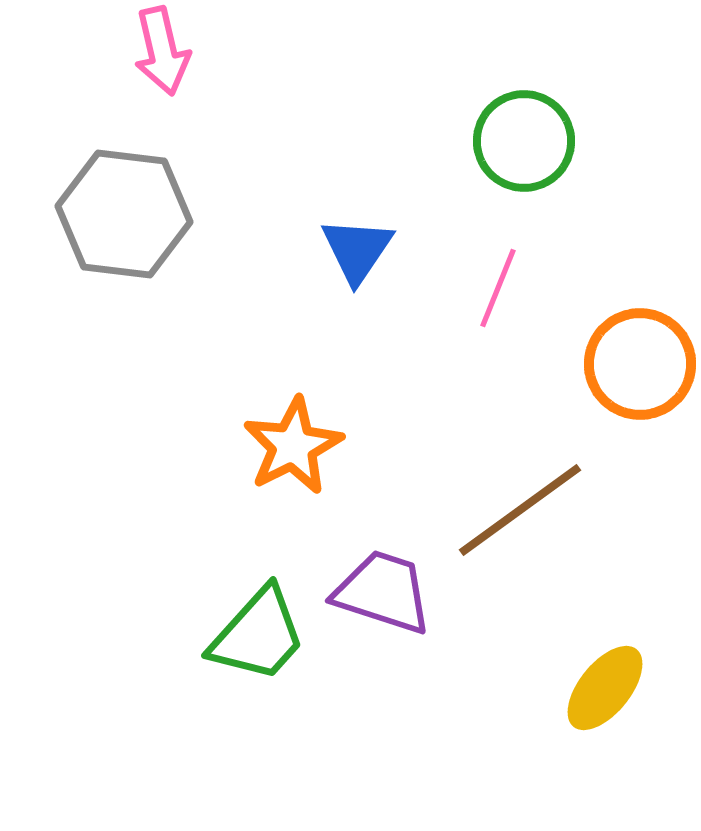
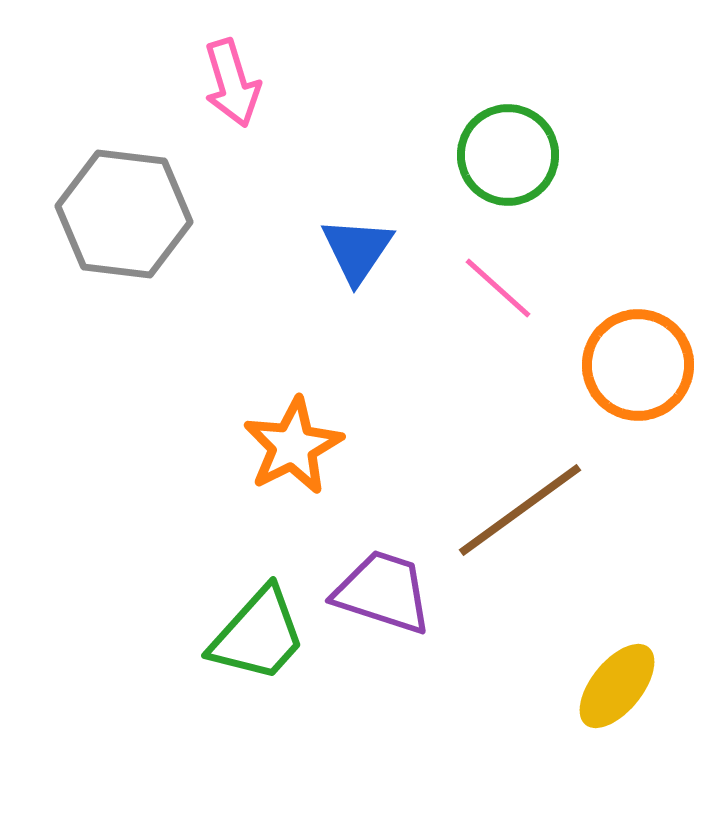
pink arrow: moved 70 px right, 32 px down; rotated 4 degrees counterclockwise
green circle: moved 16 px left, 14 px down
pink line: rotated 70 degrees counterclockwise
orange circle: moved 2 px left, 1 px down
yellow ellipse: moved 12 px right, 2 px up
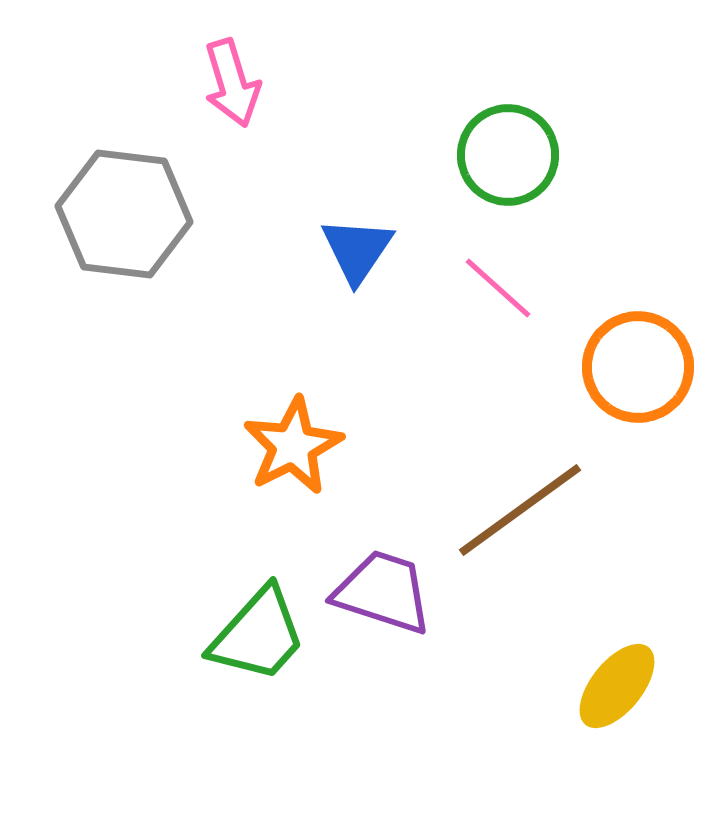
orange circle: moved 2 px down
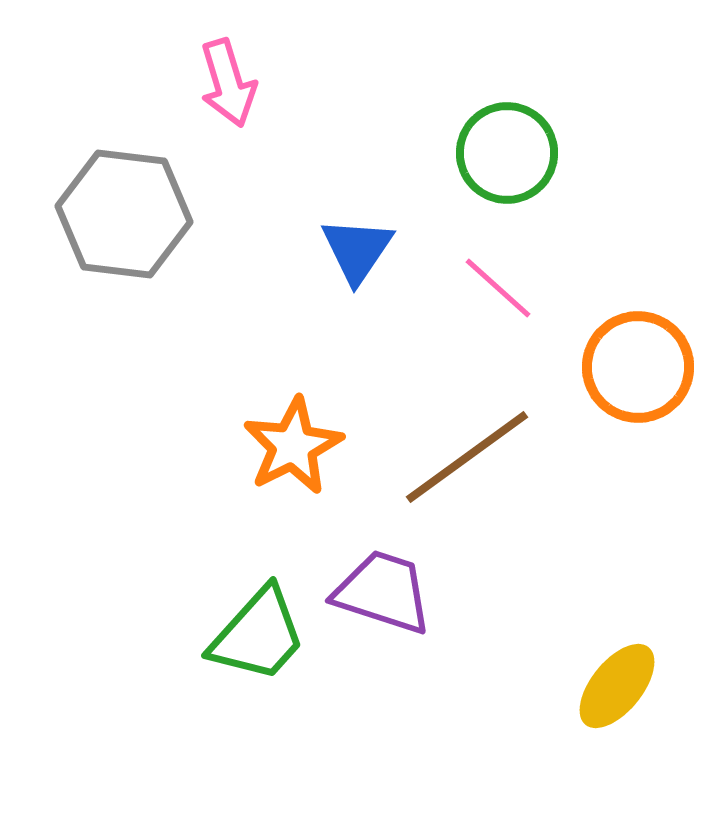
pink arrow: moved 4 px left
green circle: moved 1 px left, 2 px up
brown line: moved 53 px left, 53 px up
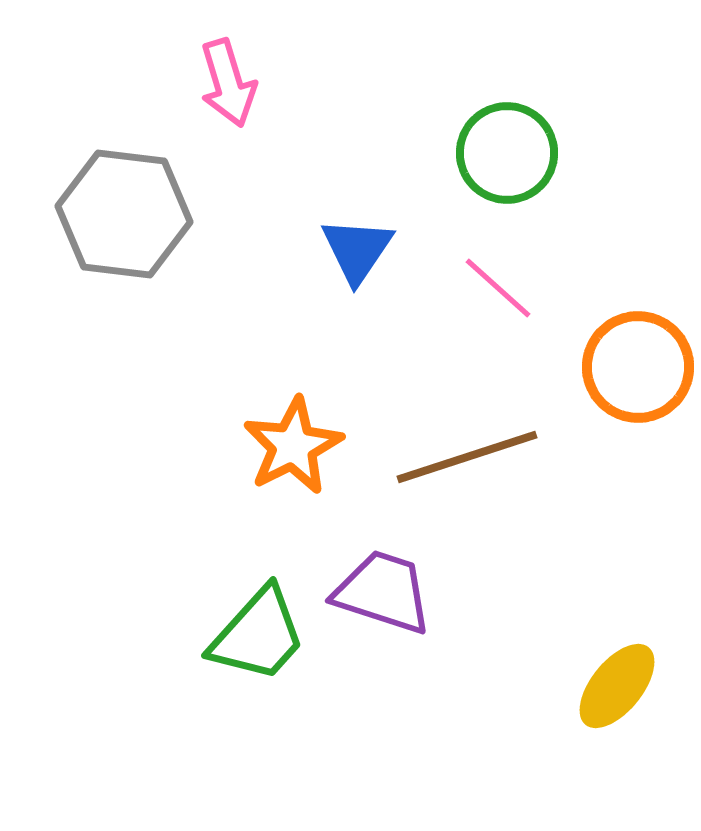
brown line: rotated 18 degrees clockwise
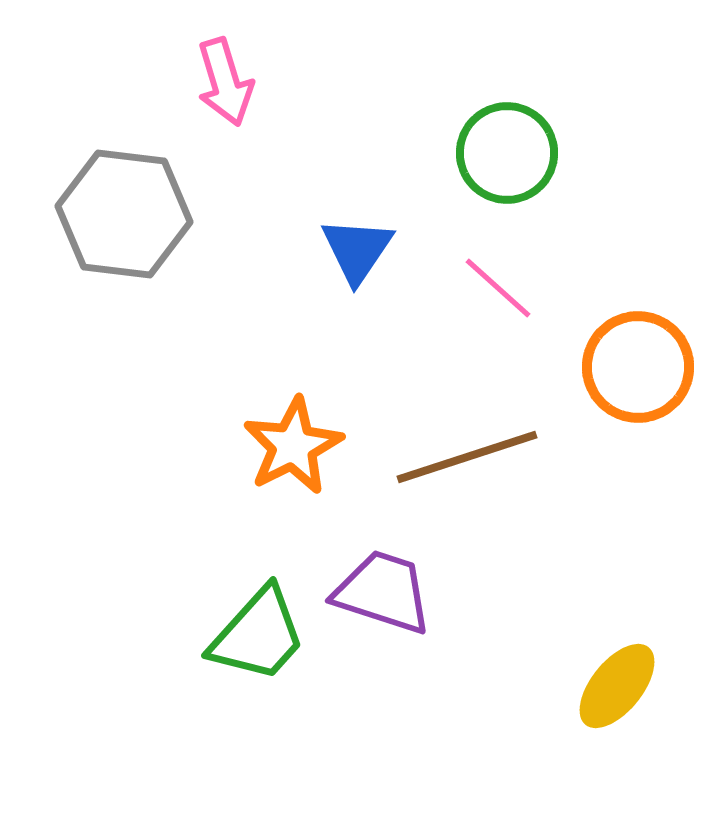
pink arrow: moved 3 px left, 1 px up
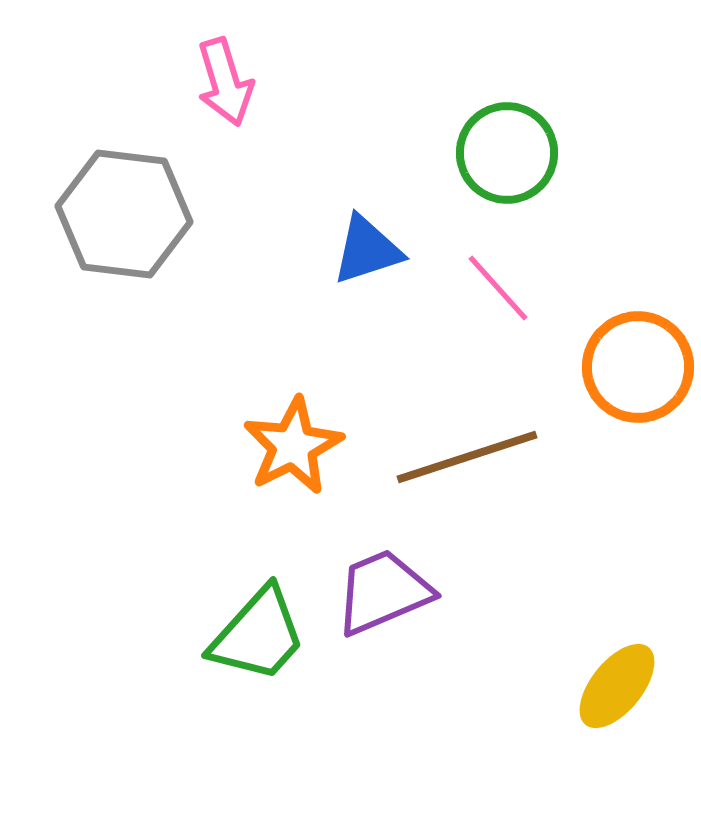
blue triangle: moved 10 px right; rotated 38 degrees clockwise
pink line: rotated 6 degrees clockwise
purple trapezoid: rotated 41 degrees counterclockwise
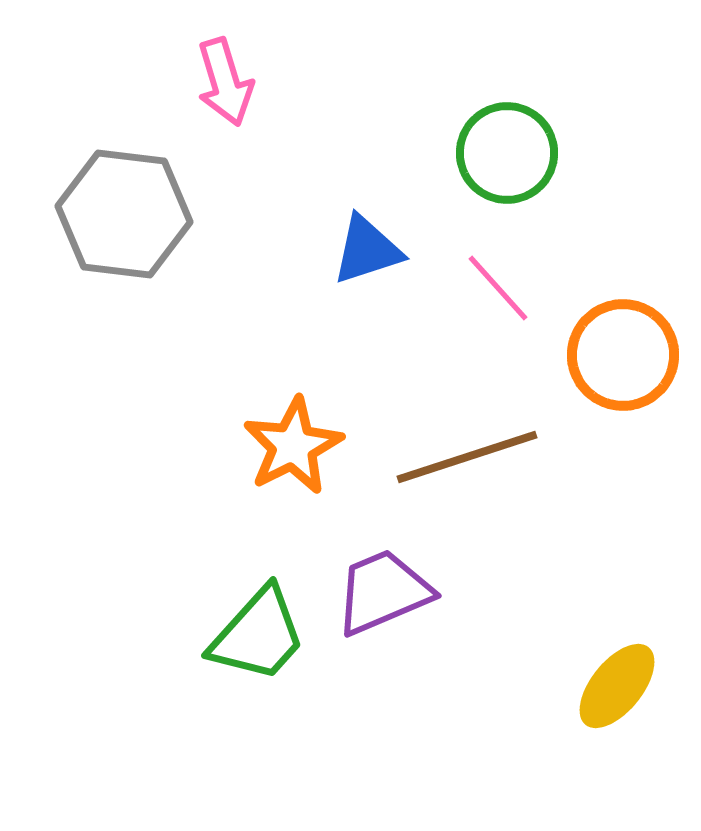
orange circle: moved 15 px left, 12 px up
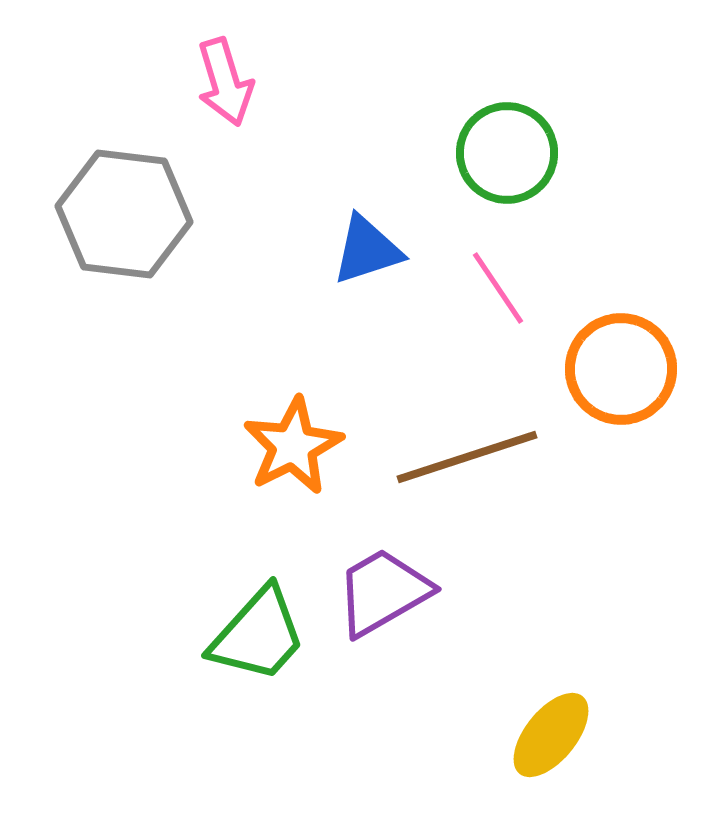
pink line: rotated 8 degrees clockwise
orange circle: moved 2 px left, 14 px down
purple trapezoid: rotated 7 degrees counterclockwise
yellow ellipse: moved 66 px left, 49 px down
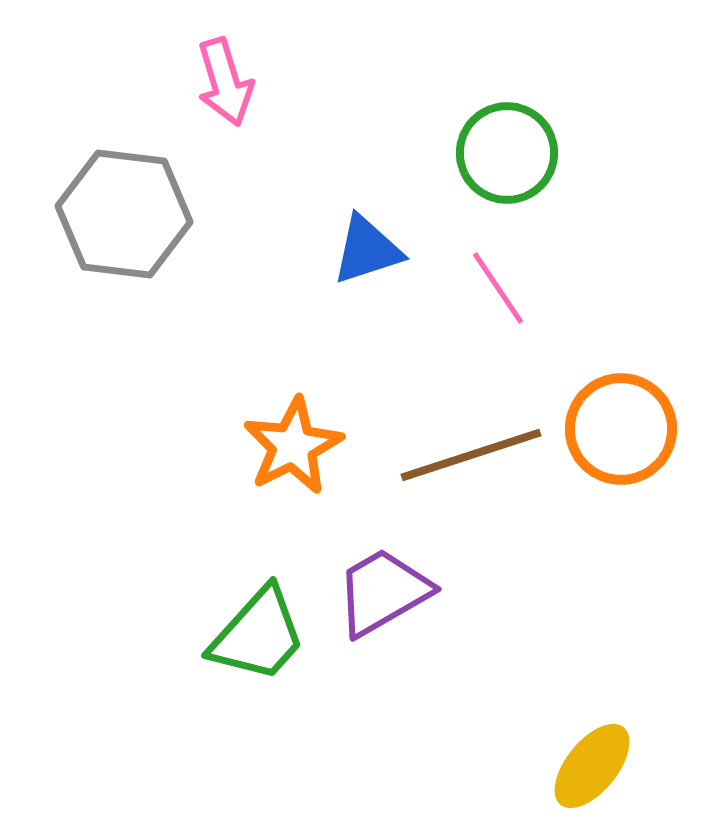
orange circle: moved 60 px down
brown line: moved 4 px right, 2 px up
yellow ellipse: moved 41 px right, 31 px down
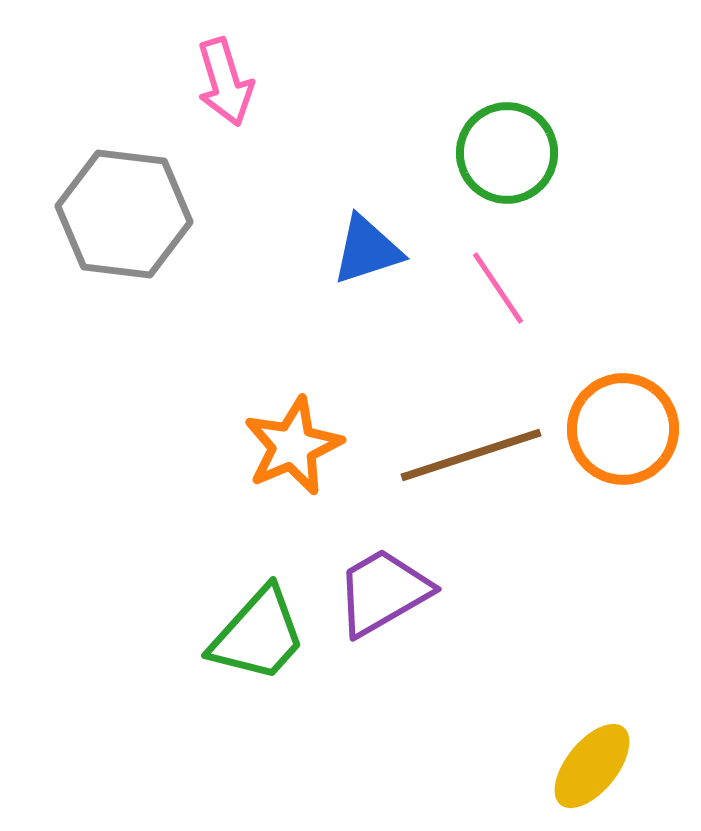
orange circle: moved 2 px right
orange star: rotated 4 degrees clockwise
